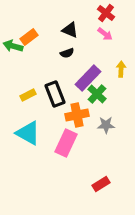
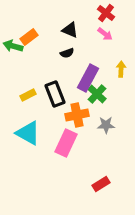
purple rectangle: rotated 16 degrees counterclockwise
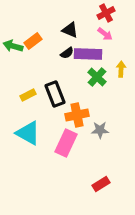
red cross: rotated 24 degrees clockwise
orange rectangle: moved 4 px right, 4 px down
black semicircle: rotated 16 degrees counterclockwise
purple rectangle: moved 24 px up; rotated 64 degrees clockwise
green cross: moved 17 px up
gray star: moved 6 px left, 5 px down
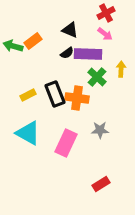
orange cross: moved 17 px up; rotated 20 degrees clockwise
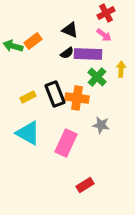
pink arrow: moved 1 px left, 1 px down
yellow rectangle: moved 2 px down
gray star: moved 1 px right, 5 px up; rotated 12 degrees clockwise
red rectangle: moved 16 px left, 1 px down
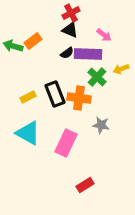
red cross: moved 35 px left
yellow arrow: rotated 112 degrees counterclockwise
orange cross: moved 2 px right
